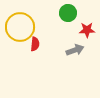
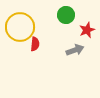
green circle: moved 2 px left, 2 px down
red star: rotated 21 degrees counterclockwise
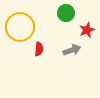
green circle: moved 2 px up
red semicircle: moved 4 px right, 5 px down
gray arrow: moved 3 px left
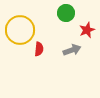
yellow circle: moved 3 px down
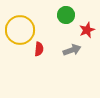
green circle: moved 2 px down
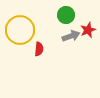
red star: moved 1 px right
gray arrow: moved 1 px left, 14 px up
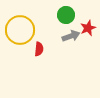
red star: moved 2 px up
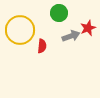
green circle: moved 7 px left, 2 px up
red semicircle: moved 3 px right, 3 px up
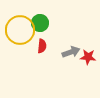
green circle: moved 19 px left, 10 px down
red star: moved 29 px down; rotated 28 degrees clockwise
gray arrow: moved 16 px down
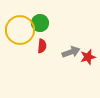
red star: rotated 21 degrees counterclockwise
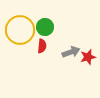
green circle: moved 5 px right, 4 px down
